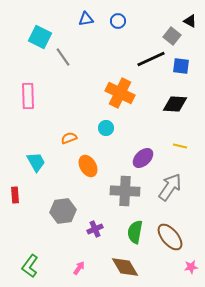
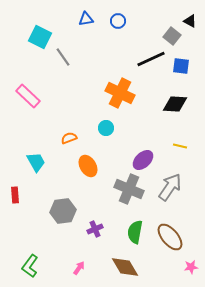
pink rectangle: rotated 45 degrees counterclockwise
purple ellipse: moved 2 px down
gray cross: moved 4 px right, 2 px up; rotated 20 degrees clockwise
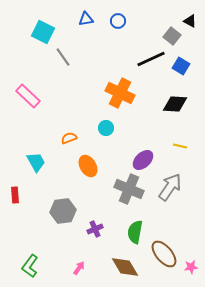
cyan square: moved 3 px right, 5 px up
blue square: rotated 24 degrees clockwise
brown ellipse: moved 6 px left, 17 px down
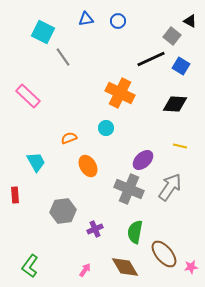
pink arrow: moved 6 px right, 2 px down
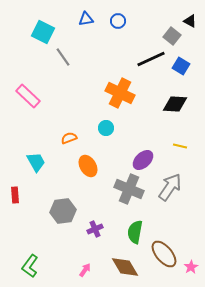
pink star: rotated 24 degrees counterclockwise
